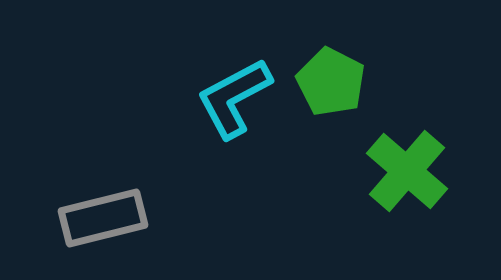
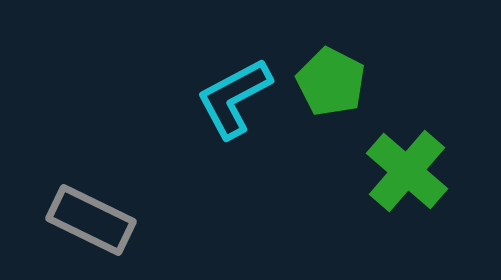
gray rectangle: moved 12 px left, 2 px down; rotated 40 degrees clockwise
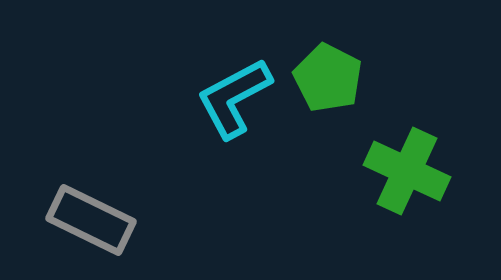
green pentagon: moved 3 px left, 4 px up
green cross: rotated 16 degrees counterclockwise
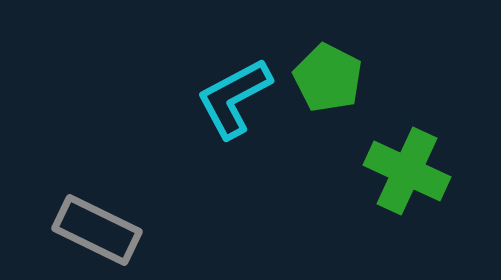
gray rectangle: moved 6 px right, 10 px down
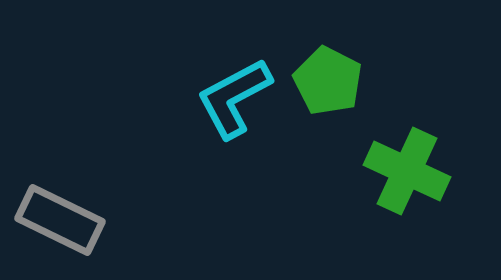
green pentagon: moved 3 px down
gray rectangle: moved 37 px left, 10 px up
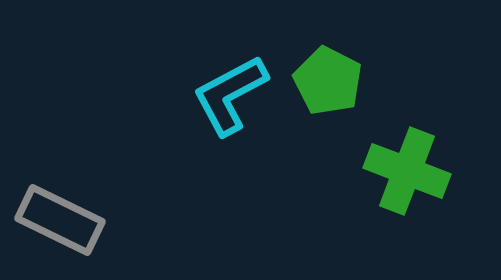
cyan L-shape: moved 4 px left, 3 px up
green cross: rotated 4 degrees counterclockwise
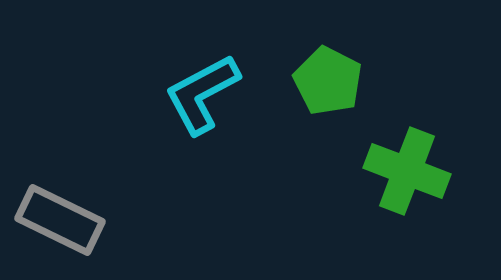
cyan L-shape: moved 28 px left, 1 px up
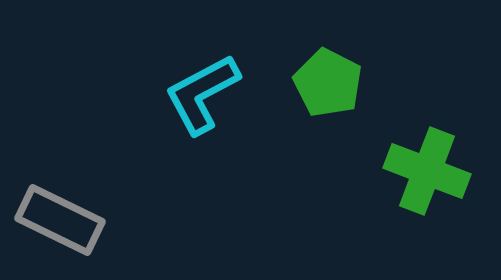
green pentagon: moved 2 px down
green cross: moved 20 px right
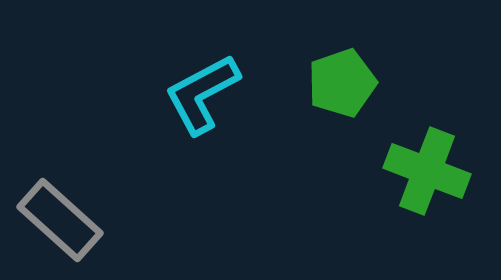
green pentagon: moved 14 px right; rotated 26 degrees clockwise
gray rectangle: rotated 16 degrees clockwise
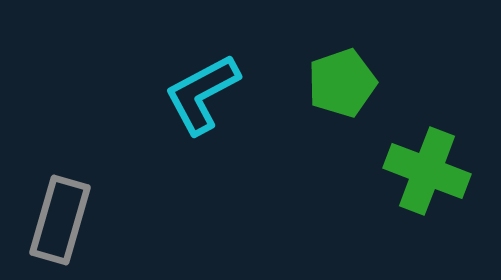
gray rectangle: rotated 64 degrees clockwise
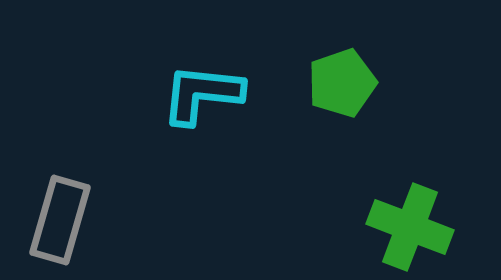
cyan L-shape: rotated 34 degrees clockwise
green cross: moved 17 px left, 56 px down
